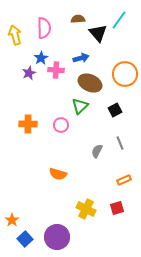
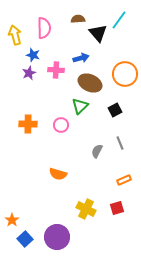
blue star: moved 8 px left, 3 px up; rotated 24 degrees counterclockwise
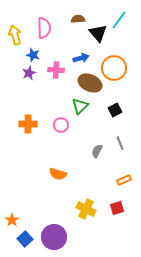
orange circle: moved 11 px left, 6 px up
purple circle: moved 3 px left
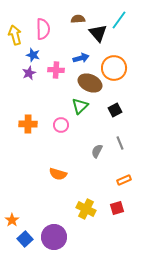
pink semicircle: moved 1 px left, 1 px down
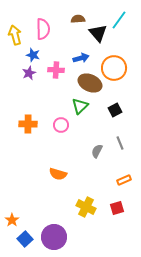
yellow cross: moved 2 px up
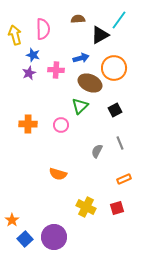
black triangle: moved 2 px right, 2 px down; rotated 42 degrees clockwise
orange rectangle: moved 1 px up
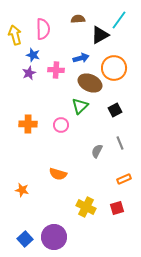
orange star: moved 10 px right, 30 px up; rotated 24 degrees counterclockwise
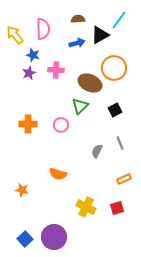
yellow arrow: rotated 24 degrees counterclockwise
blue arrow: moved 4 px left, 15 px up
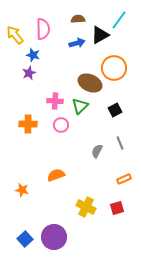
pink cross: moved 1 px left, 31 px down
orange semicircle: moved 2 px left, 1 px down; rotated 144 degrees clockwise
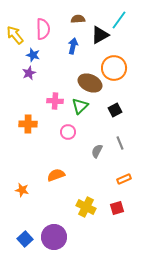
blue arrow: moved 4 px left, 3 px down; rotated 63 degrees counterclockwise
pink circle: moved 7 px right, 7 px down
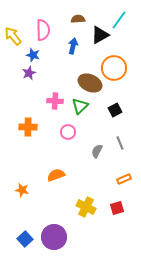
pink semicircle: moved 1 px down
yellow arrow: moved 2 px left, 1 px down
orange cross: moved 3 px down
